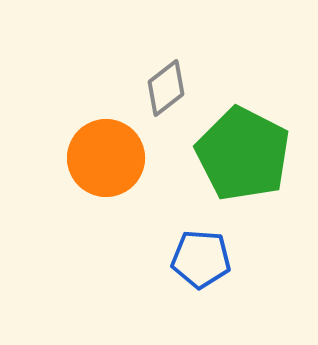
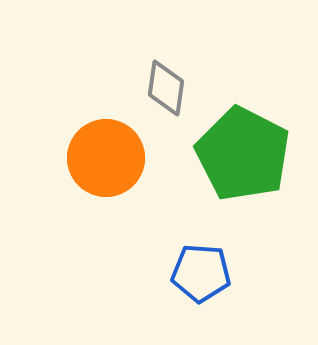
gray diamond: rotated 44 degrees counterclockwise
blue pentagon: moved 14 px down
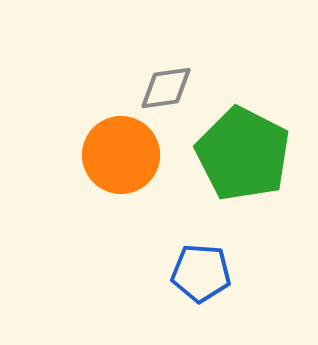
gray diamond: rotated 74 degrees clockwise
orange circle: moved 15 px right, 3 px up
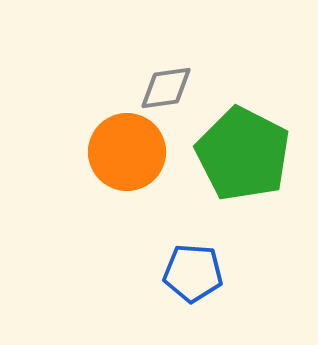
orange circle: moved 6 px right, 3 px up
blue pentagon: moved 8 px left
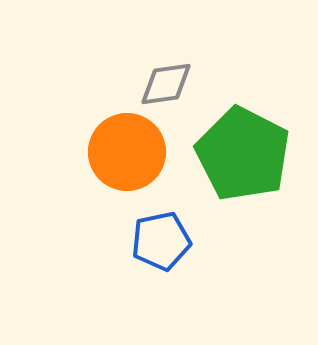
gray diamond: moved 4 px up
blue pentagon: moved 32 px left, 32 px up; rotated 16 degrees counterclockwise
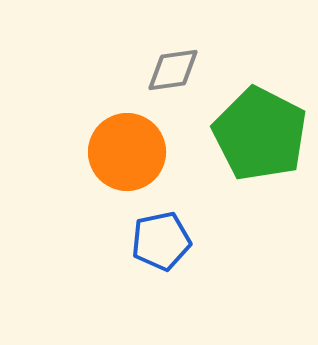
gray diamond: moved 7 px right, 14 px up
green pentagon: moved 17 px right, 20 px up
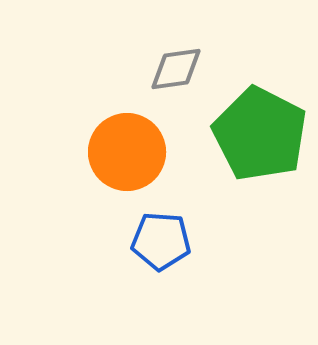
gray diamond: moved 3 px right, 1 px up
blue pentagon: rotated 16 degrees clockwise
